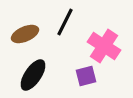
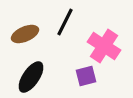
black ellipse: moved 2 px left, 2 px down
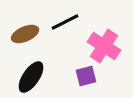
black line: rotated 36 degrees clockwise
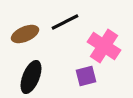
black ellipse: rotated 12 degrees counterclockwise
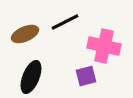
pink cross: rotated 20 degrees counterclockwise
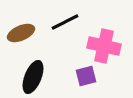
brown ellipse: moved 4 px left, 1 px up
black ellipse: moved 2 px right
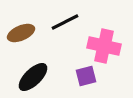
black ellipse: rotated 24 degrees clockwise
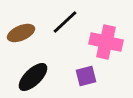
black line: rotated 16 degrees counterclockwise
pink cross: moved 2 px right, 4 px up
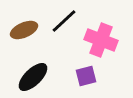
black line: moved 1 px left, 1 px up
brown ellipse: moved 3 px right, 3 px up
pink cross: moved 5 px left, 2 px up; rotated 8 degrees clockwise
